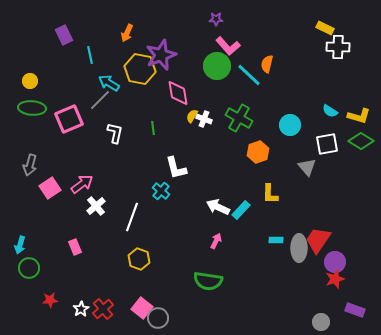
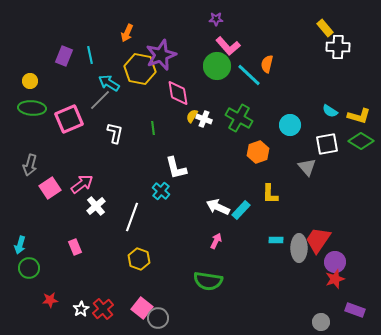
yellow rectangle at (325, 28): rotated 24 degrees clockwise
purple rectangle at (64, 35): moved 21 px down; rotated 48 degrees clockwise
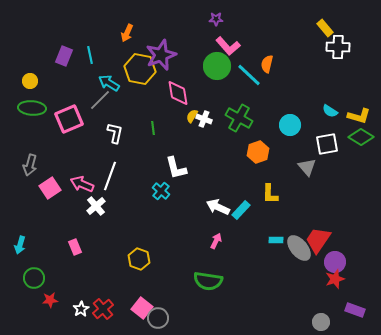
green diamond at (361, 141): moved 4 px up
pink arrow at (82, 184): rotated 120 degrees counterclockwise
white line at (132, 217): moved 22 px left, 41 px up
gray ellipse at (299, 248): rotated 40 degrees counterclockwise
green circle at (29, 268): moved 5 px right, 10 px down
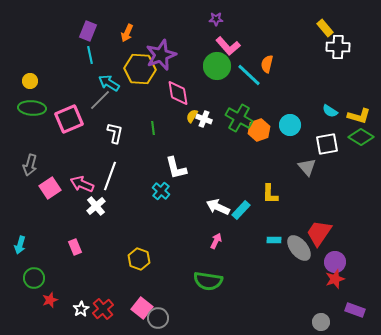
purple rectangle at (64, 56): moved 24 px right, 25 px up
yellow hexagon at (140, 69): rotated 8 degrees counterclockwise
orange hexagon at (258, 152): moved 1 px right, 22 px up
cyan rectangle at (276, 240): moved 2 px left
red trapezoid at (318, 240): moved 1 px right, 7 px up
red star at (50, 300): rotated 14 degrees counterclockwise
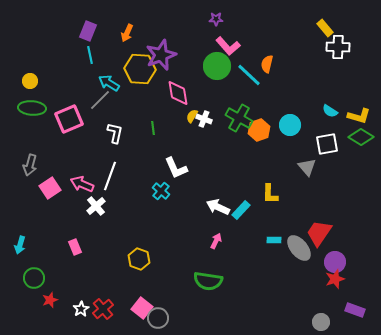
white L-shape at (176, 168): rotated 10 degrees counterclockwise
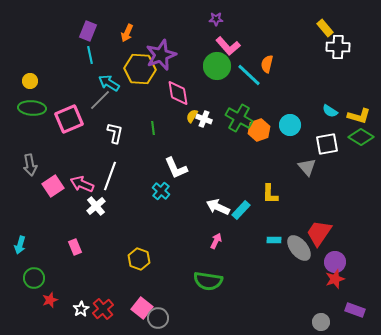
gray arrow at (30, 165): rotated 25 degrees counterclockwise
pink square at (50, 188): moved 3 px right, 2 px up
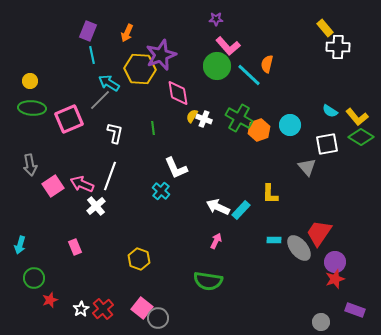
cyan line at (90, 55): moved 2 px right
yellow L-shape at (359, 116): moved 2 px left, 1 px down; rotated 35 degrees clockwise
